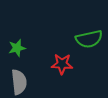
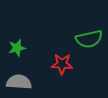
gray semicircle: rotated 80 degrees counterclockwise
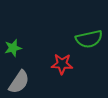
green star: moved 4 px left
gray semicircle: rotated 120 degrees clockwise
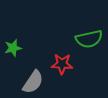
gray semicircle: moved 14 px right
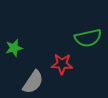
green semicircle: moved 1 px left, 1 px up
green star: moved 1 px right
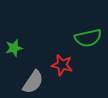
red star: moved 1 px down; rotated 10 degrees clockwise
